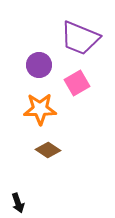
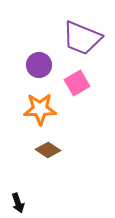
purple trapezoid: moved 2 px right
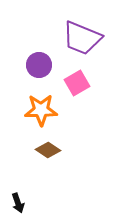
orange star: moved 1 px right, 1 px down
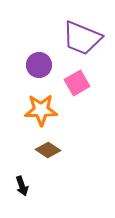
black arrow: moved 4 px right, 17 px up
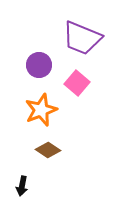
pink square: rotated 20 degrees counterclockwise
orange star: rotated 20 degrees counterclockwise
black arrow: rotated 30 degrees clockwise
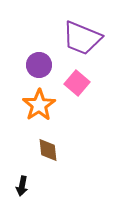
orange star: moved 2 px left, 5 px up; rotated 12 degrees counterclockwise
brown diamond: rotated 50 degrees clockwise
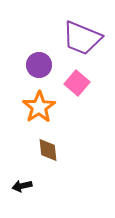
orange star: moved 2 px down
black arrow: rotated 66 degrees clockwise
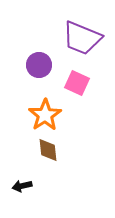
pink square: rotated 15 degrees counterclockwise
orange star: moved 6 px right, 8 px down
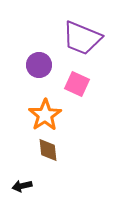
pink square: moved 1 px down
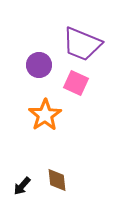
purple trapezoid: moved 6 px down
pink square: moved 1 px left, 1 px up
brown diamond: moved 9 px right, 30 px down
black arrow: rotated 36 degrees counterclockwise
